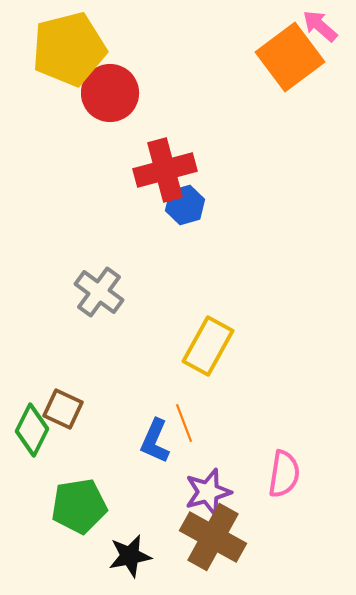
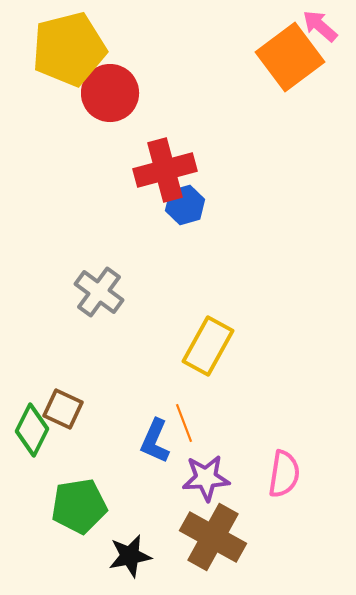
purple star: moved 2 px left, 14 px up; rotated 12 degrees clockwise
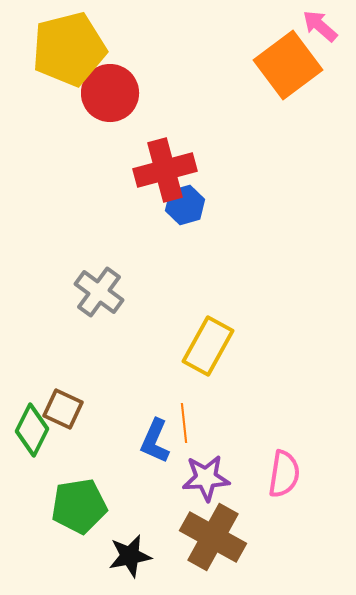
orange square: moved 2 px left, 8 px down
orange line: rotated 15 degrees clockwise
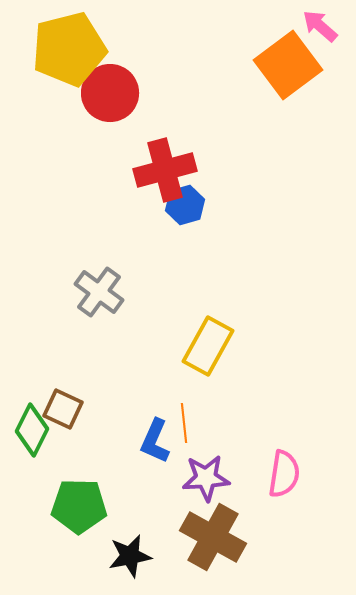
green pentagon: rotated 10 degrees clockwise
